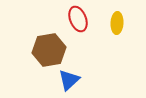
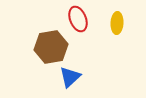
brown hexagon: moved 2 px right, 3 px up
blue triangle: moved 1 px right, 3 px up
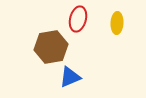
red ellipse: rotated 35 degrees clockwise
blue triangle: rotated 20 degrees clockwise
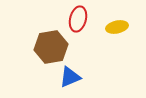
yellow ellipse: moved 4 px down; rotated 75 degrees clockwise
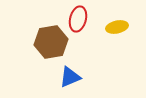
brown hexagon: moved 5 px up
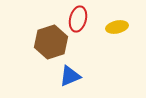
brown hexagon: rotated 8 degrees counterclockwise
blue triangle: moved 1 px up
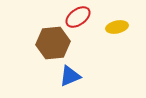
red ellipse: moved 2 px up; rotated 40 degrees clockwise
brown hexagon: moved 2 px right, 1 px down; rotated 12 degrees clockwise
